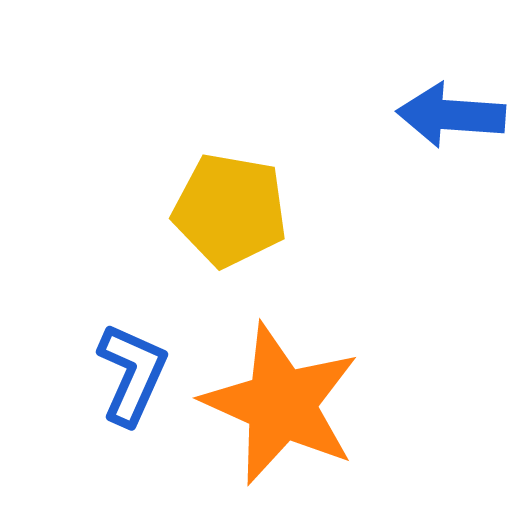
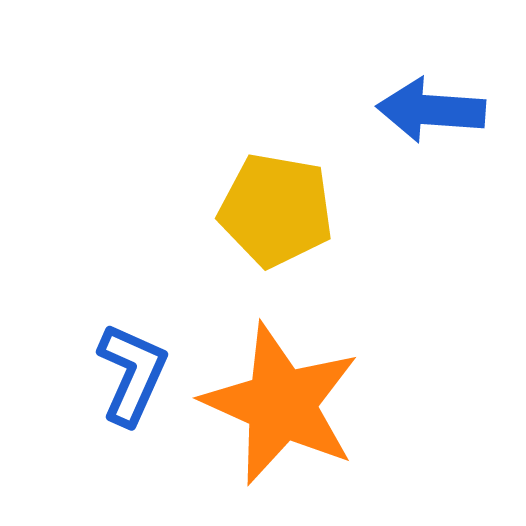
blue arrow: moved 20 px left, 5 px up
yellow pentagon: moved 46 px right
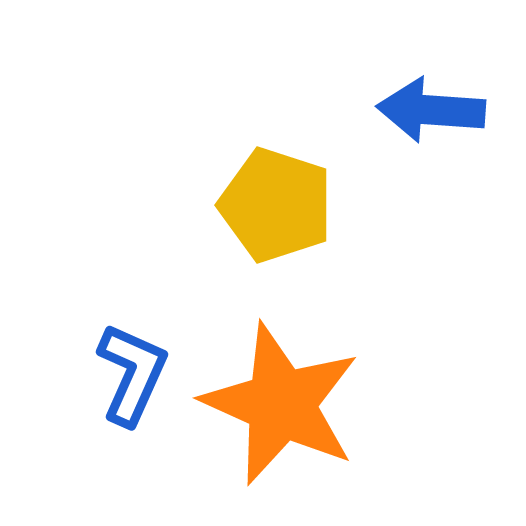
yellow pentagon: moved 5 px up; rotated 8 degrees clockwise
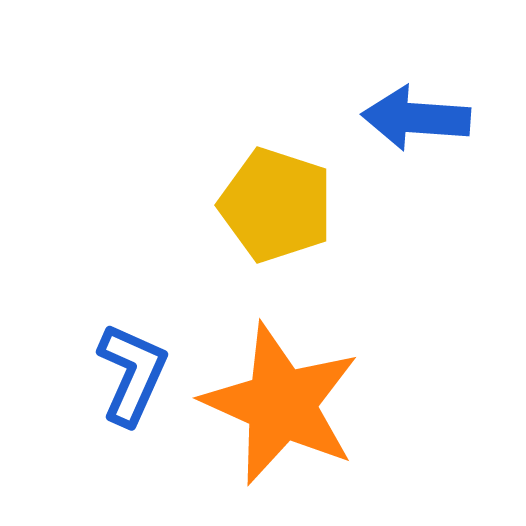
blue arrow: moved 15 px left, 8 px down
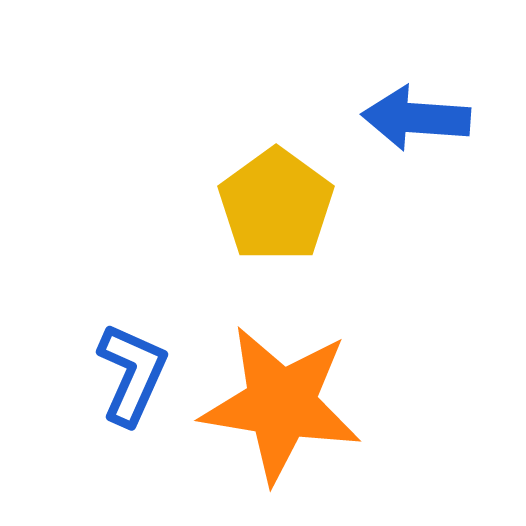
yellow pentagon: rotated 18 degrees clockwise
orange star: rotated 15 degrees counterclockwise
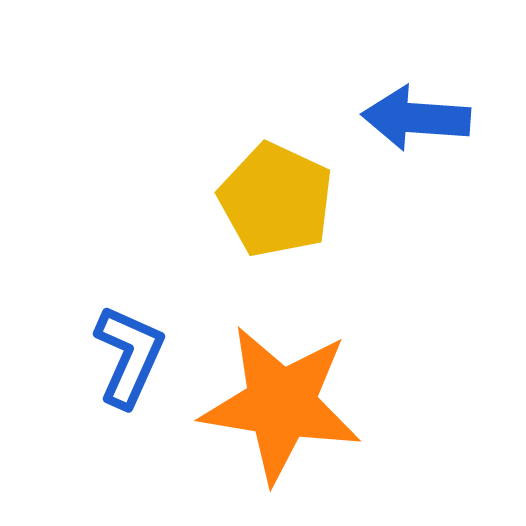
yellow pentagon: moved 5 px up; rotated 11 degrees counterclockwise
blue L-shape: moved 3 px left, 18 px up
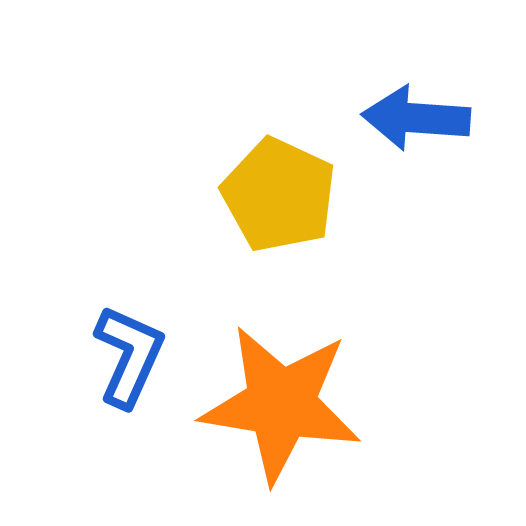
yellow pentagon: moved 3 px right, 5 px up
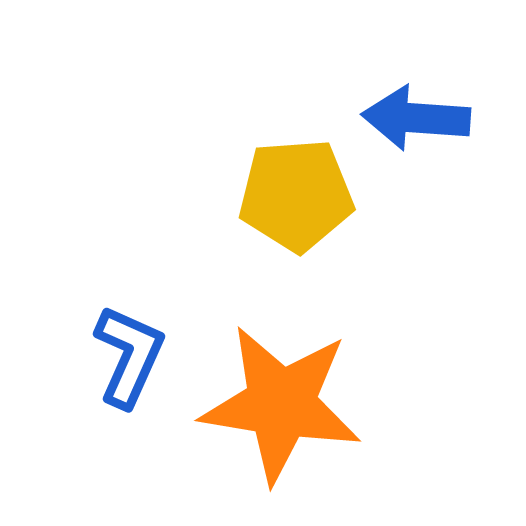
yellow pentagon: moved 17 px right; rotated 29 degrees counterclockwise
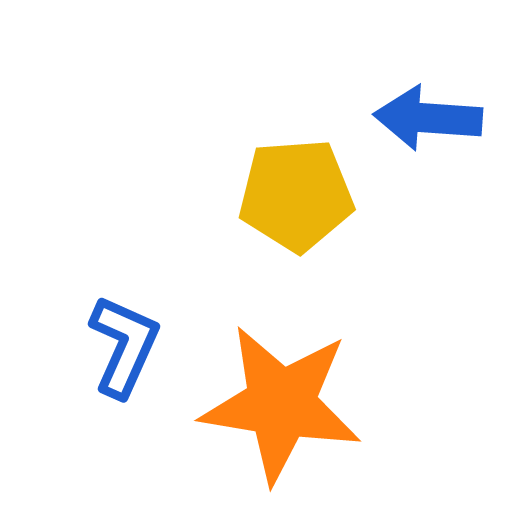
blue arrow: moved 12 px right
blue L-shape: moved 5 px left, 10 px up
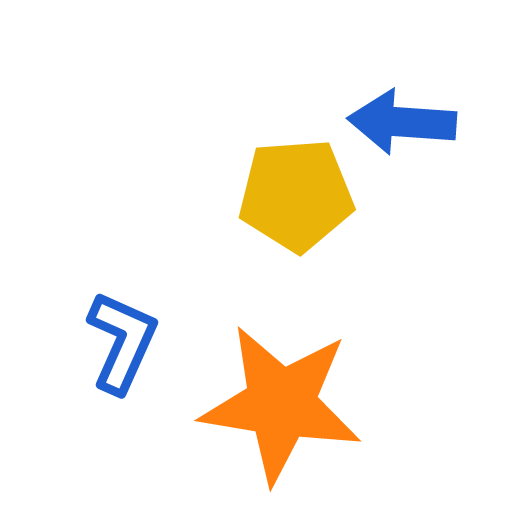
blue arrow: moved 26 px left, 4 px down
blue L-shape: moved 2 px left, 4 px up
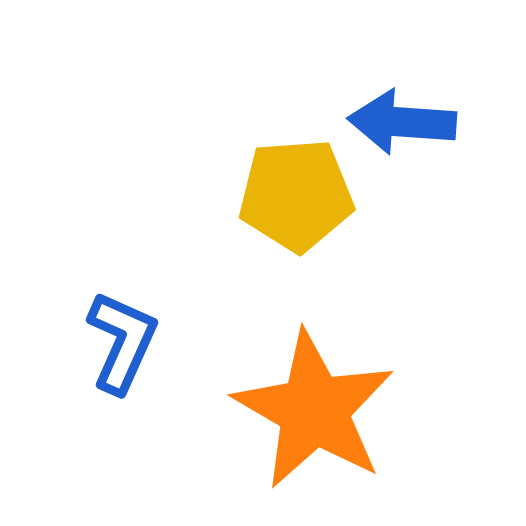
orange star: moved 33 px right, 6 px down; rotated 21 degrees clockwise
